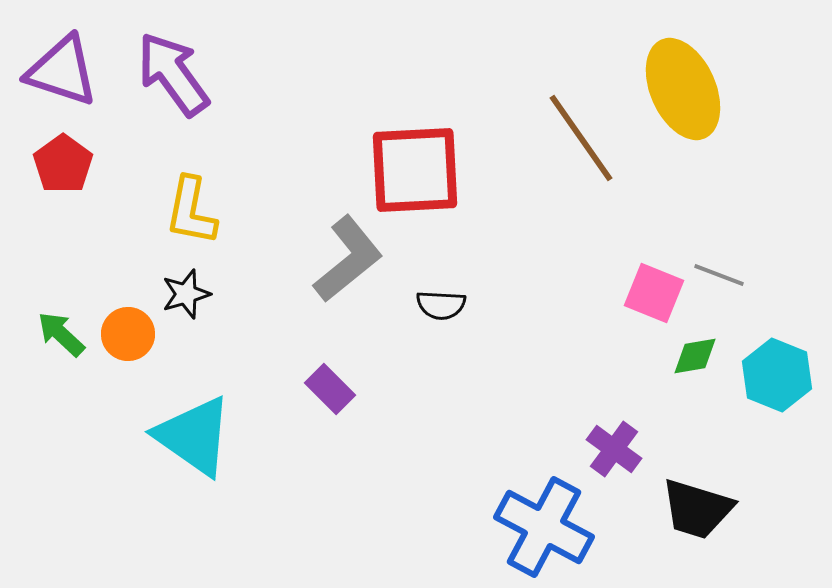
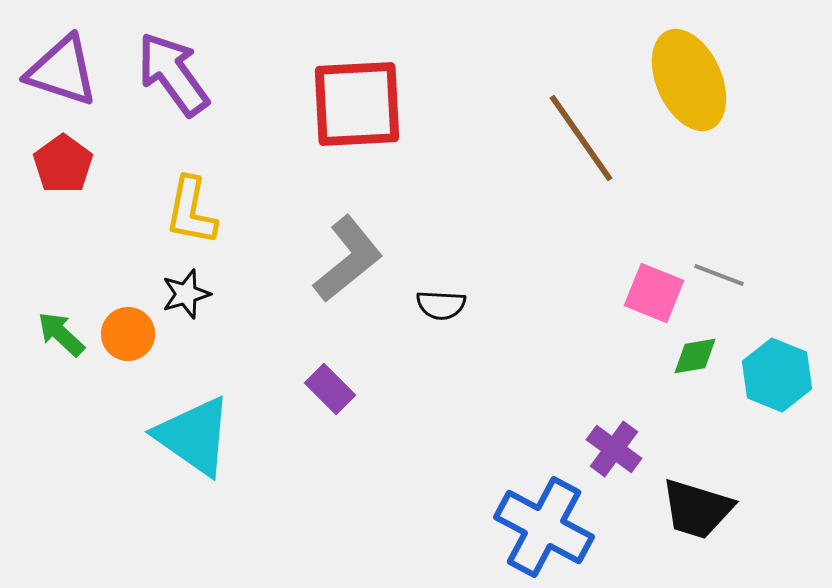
yellow ellipse: moved 6 px right, 9 px up
red square: moved 58 px left, 66 px up
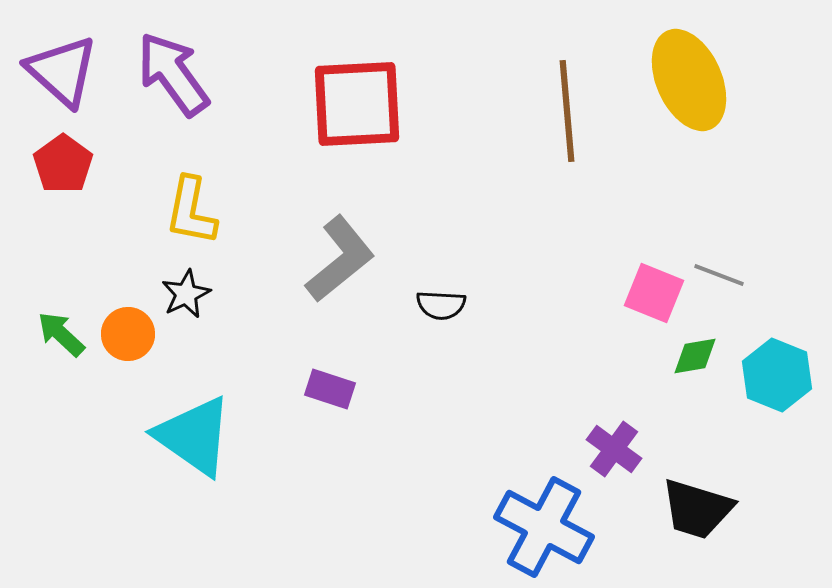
purple triangle: rotated 24 degrees clockwise
brown line: moved 14 px left, 27 px up; rotated 30 degrees clockwise
gray L-shape: moved 8 px left
black star: rotated 9 degrees counterclockwise
purple rectangle: rotated 27 degrees counterclockwise
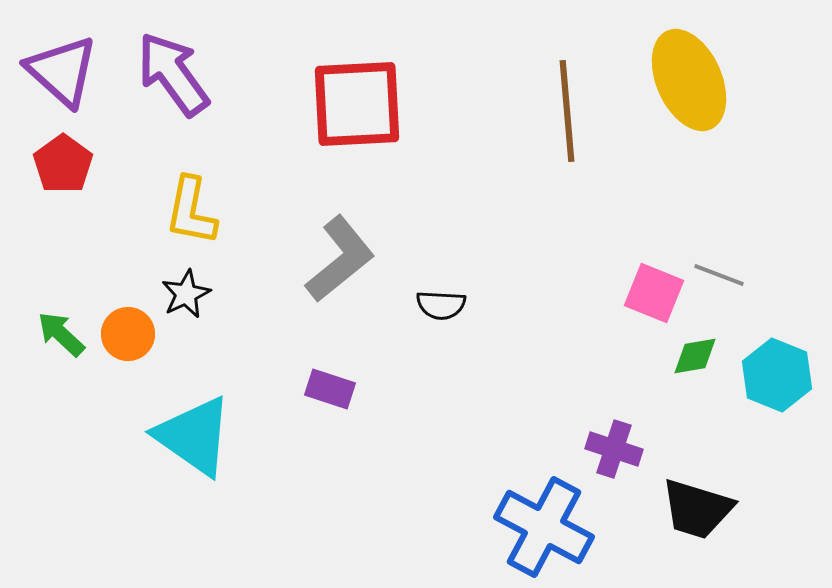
purple cross: rotated 18 degrees counterclockwise
